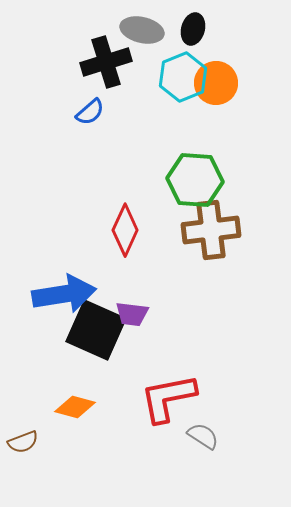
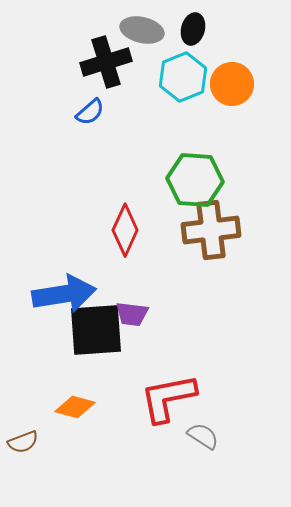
orange circle: moved 16 px right, 1 px down
black square: rotated 28 degrees counterclockwise
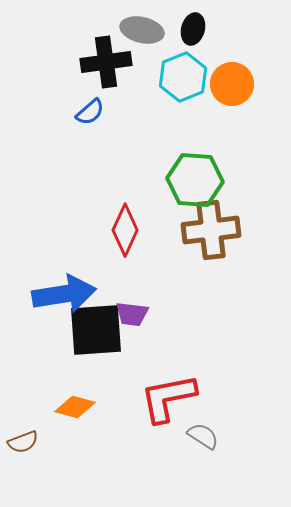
black cross: rotated 9 degrees clockwise
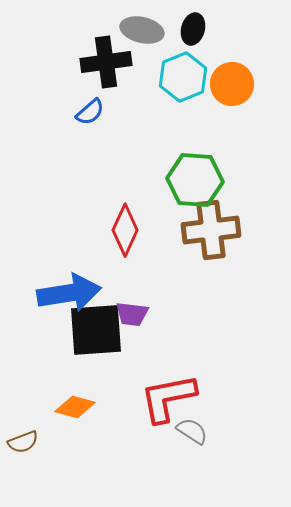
blue arrow: moved 5 px right, 1 px up
gray semicircle: moved 11 px left, 5 px up
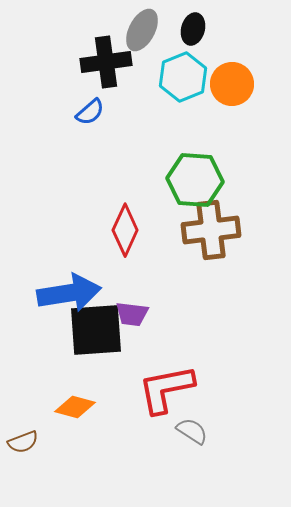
gray ellipse: rotated 75 degrees counterclockwise
red L-shape: moved 2 px left, 9 px up
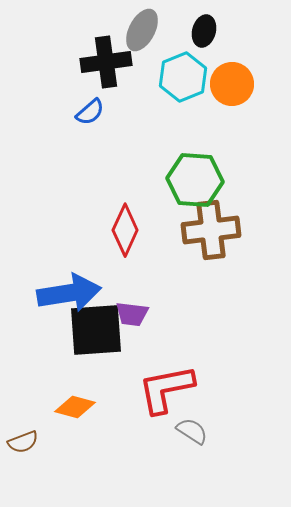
black ellipse: moved 11 px right, 2 px down
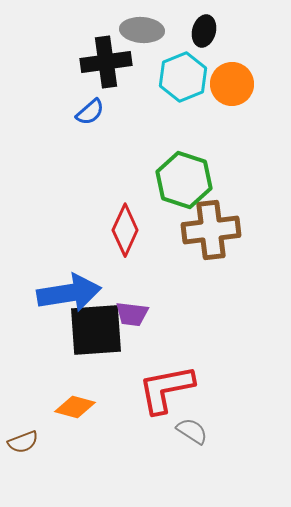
gray ellipse: rotated 66 degrees clockwise
green hexagon: moved 11 px left; rotated 14 degrees clockwise
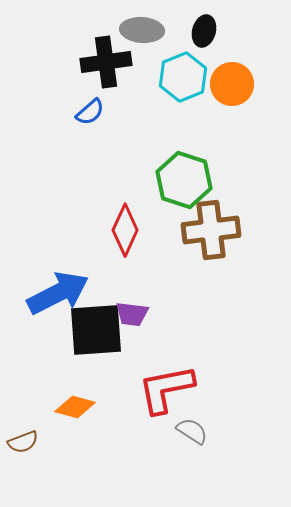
blue arrow: moved 11 px left; rotated 18 degrees counterclockwise
